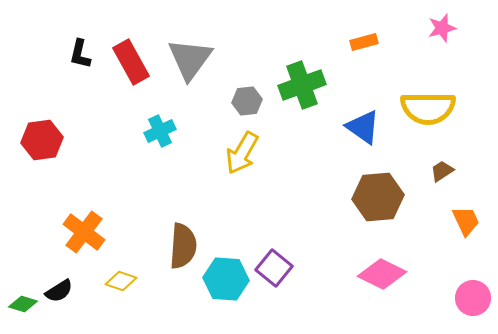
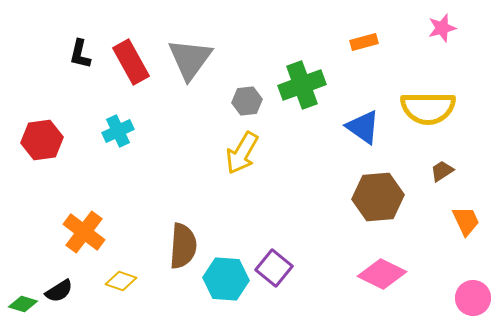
cyan cross: moved 42 px left
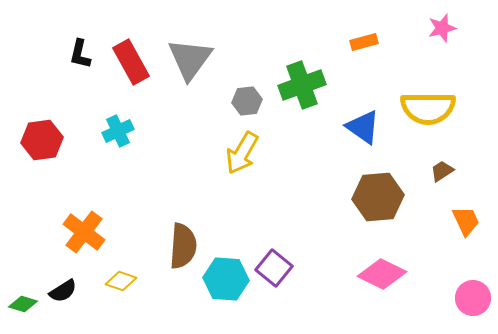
black semicircle: moved 4 px right
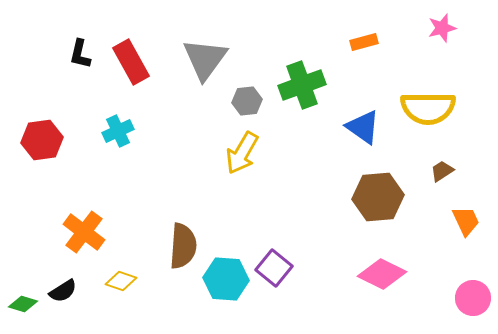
gray triangle: moved 15 px right
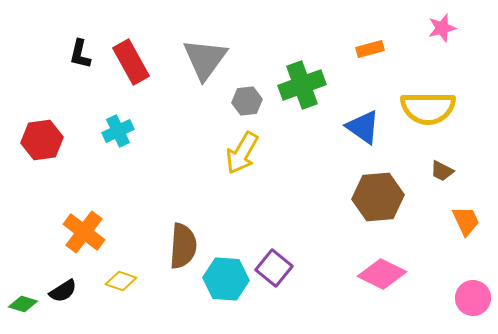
orange rectangle: moved 6 px right, 7 px down
brown trapezoid: rotated 120 degrees counterclockwise
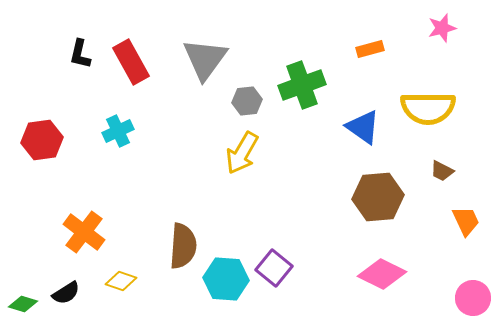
black semicircle: moved 3 px right, 2 px down
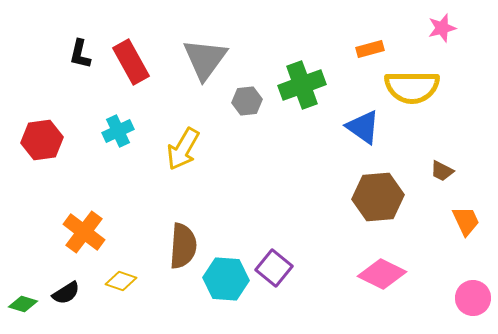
yellow semicircle: moved 16 px left, 21 px up
yellow arrow: moved 59 px left, 4 px up
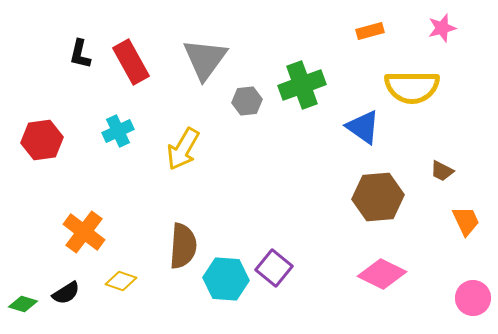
orange rectangle: moved 18 px up
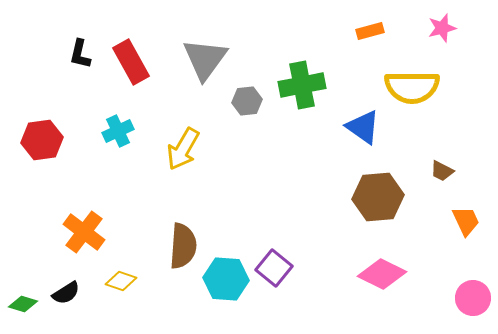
green cross: rotated 9 degrees clockwise
